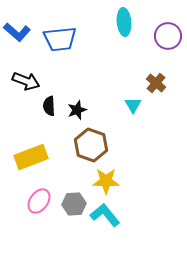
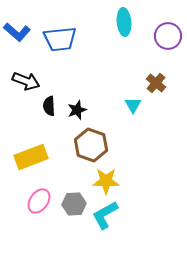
cyan L-shape: rotated 80 degrees counterclockwise
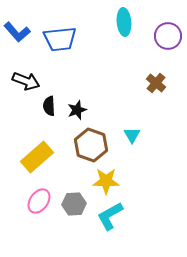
blue L-shape: rotated 8 degrees clockwise
cyan triangle: moved 1 px left, 30 px down
yellow rectangle: moved 6 px right; rotated 20 degrees counterclockwise
cyan L-shape: moved 5 px right, 1 px down
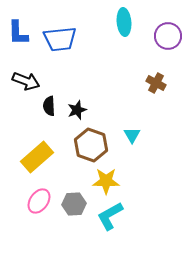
blue L-shape: moved 1 px right, 1 px down; rotated 40 degrees clockwise
brown cross: rotated 12 degrees counterclockwise
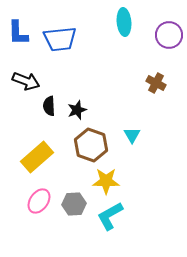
purple circle: moved 1 px right, 1 px up
